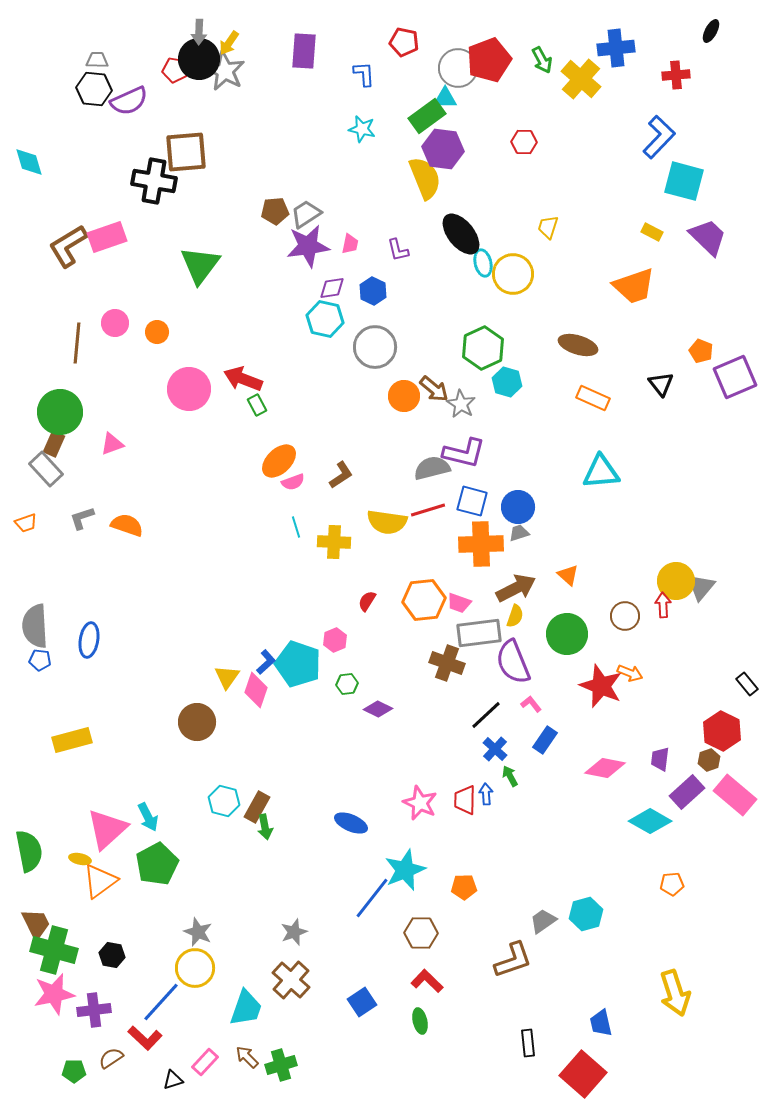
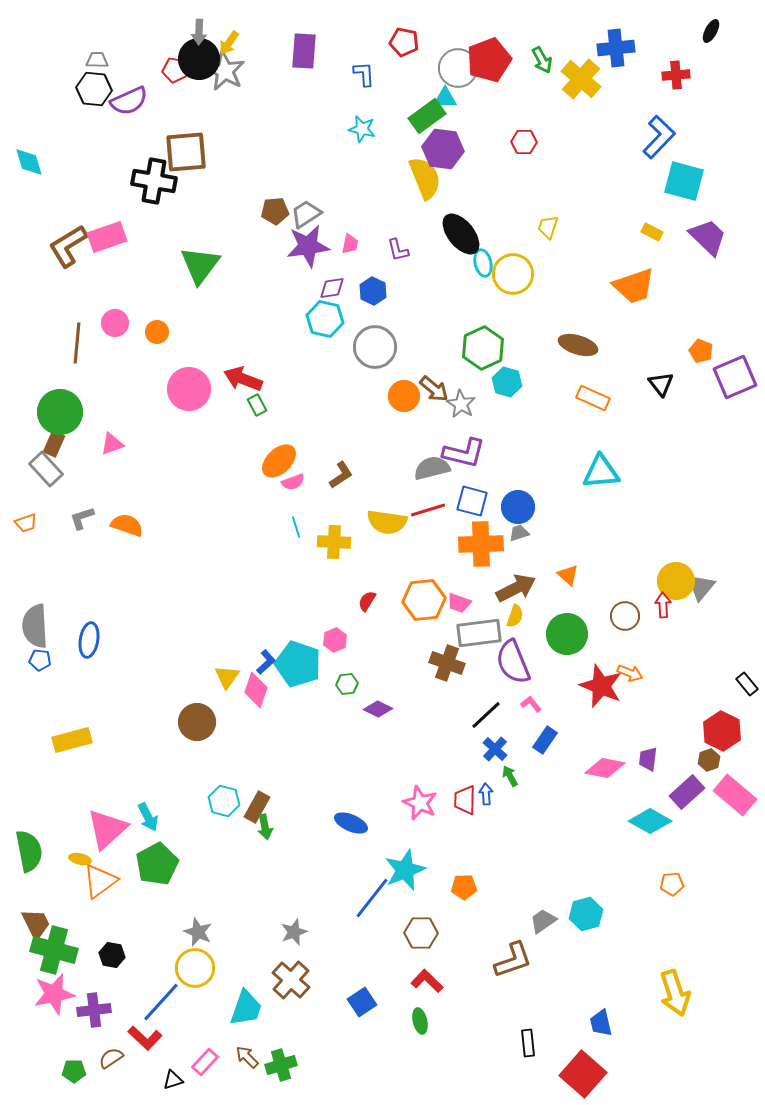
purple trapezoid at (660, 759): moved 12 px left
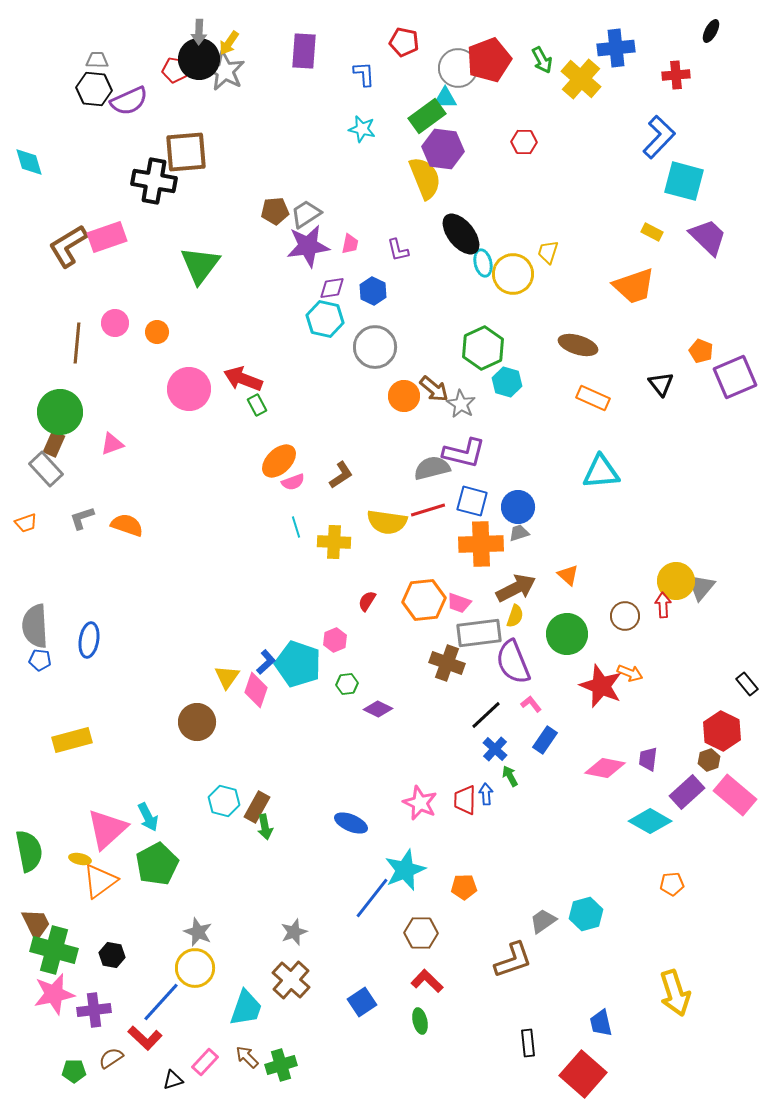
yellow trapezoid at (548, 227): moved 25 px down
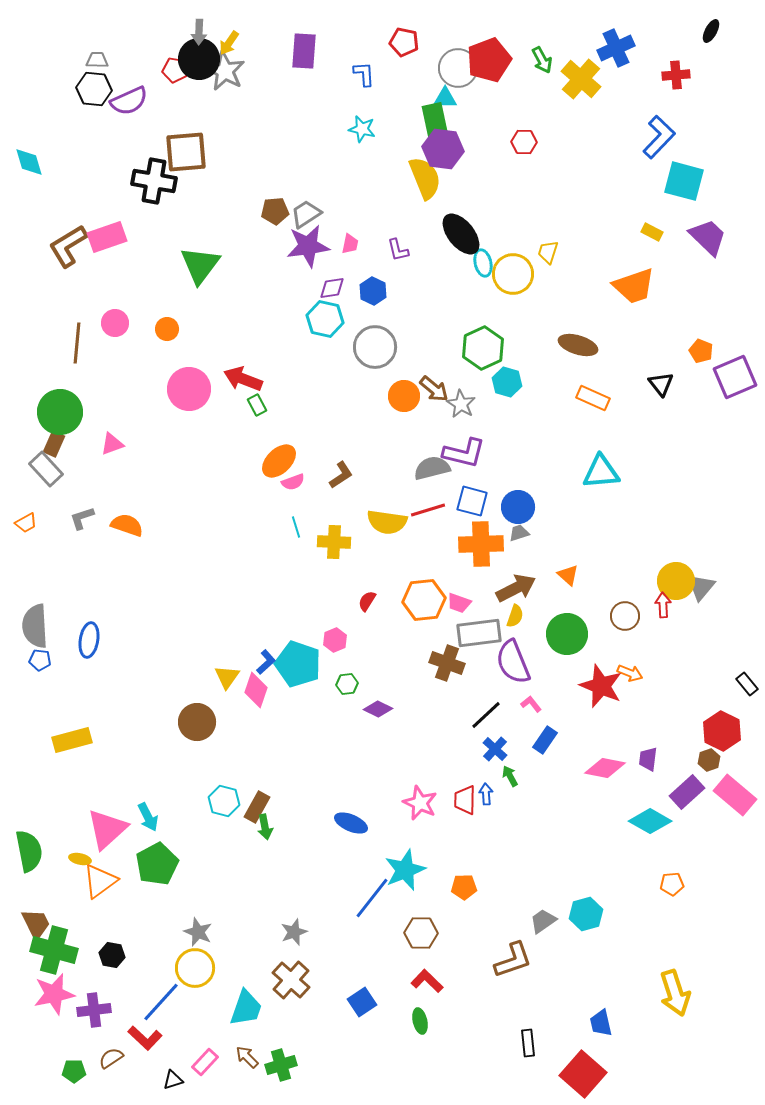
blue cross at (616, 48): rotated 18 degrees counterclockwise
green rectangle at (427, 116): moved 8 px right, 5 px down; rotated 66 degrees counterclockwise
orange circle at (157, 332): moved 10 px right, 3 px up
orange trapezoid at (26, 523): rotated 10 degrees counterclockwise
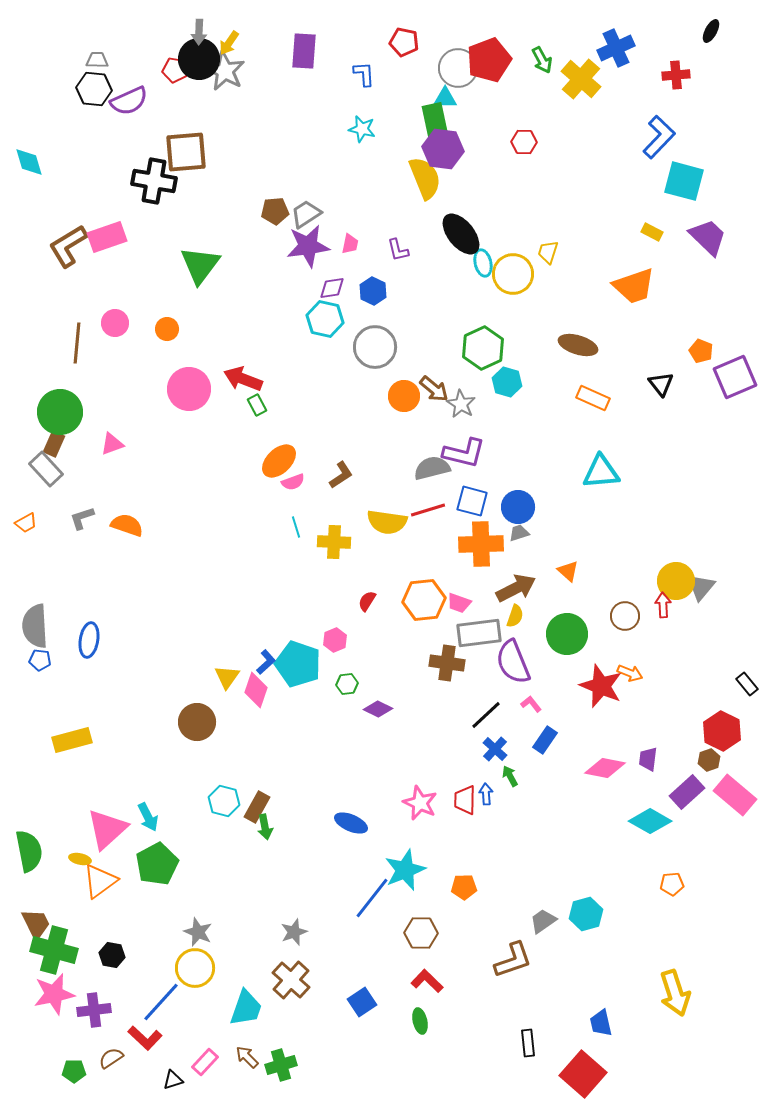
orange triangle at (568, 575): moved 4 px up
brown cross at (447, 663): rotated 12 degrees counterclockwise
